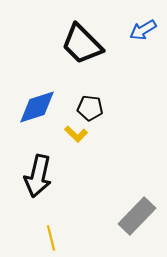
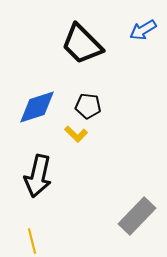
black pentagon: moved 2 px left, 2 px up
yellow line: moved 19 px left, 3 px down
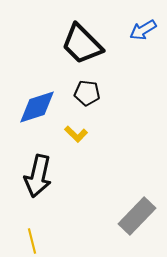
black pentagon: moved 1 px left, 13 px up
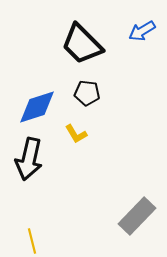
blue arrow: moved 1 px left, 1 px down
yellow L-shape: rotated 15 degrees clockwise
black arrow: moved 9 px left, 17 px up
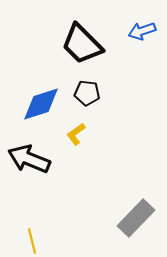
blue arrow: rotated 12 degrees clockwise
blue diamond: moved 4 px right, 3 px up
yellow L-shape: rotated 85 degrees clockwise
black arrow: rotated 99 degrees clockwise
gray rectangle: moved 1 px left, 2 px down
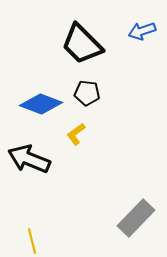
blue diamond: rotated 39 degrees clockwise
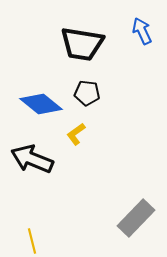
blue arrow: rotated 84 degrees clockwise
black trapezoid: rotated 36 degrees counterclockwise
blue diamond: rotated 18 degrees clockwise
black arrow: moved 3 px right
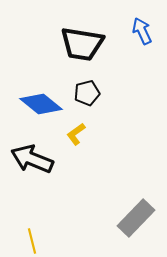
black pentagon: rotated 20 degrees counterclockwise
